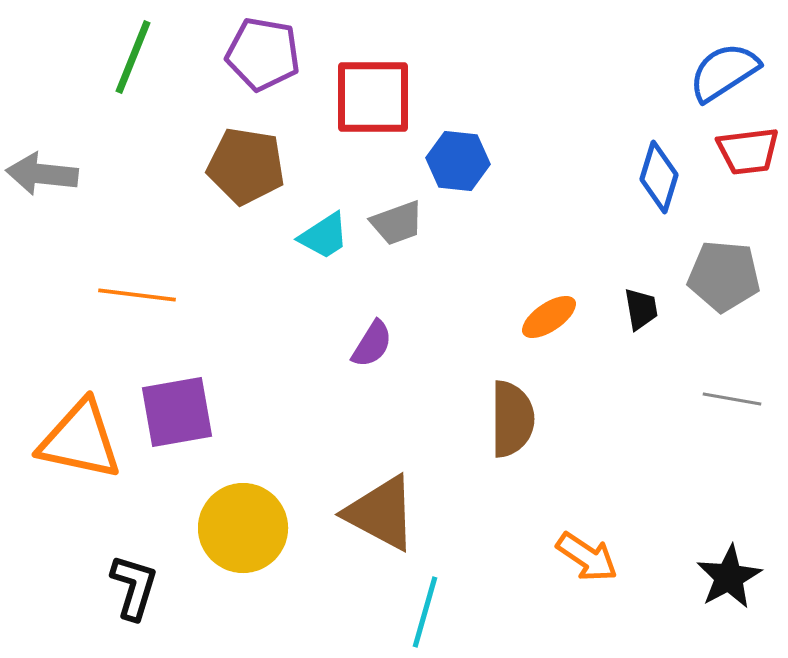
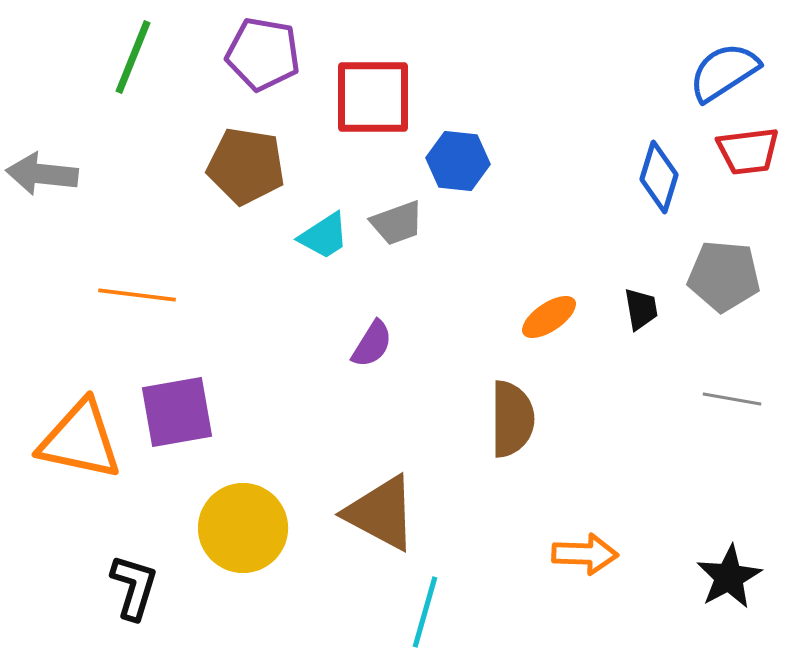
orange arrow: moved 2 px left, 3 px up; rotated 32 degrees counterclockwise
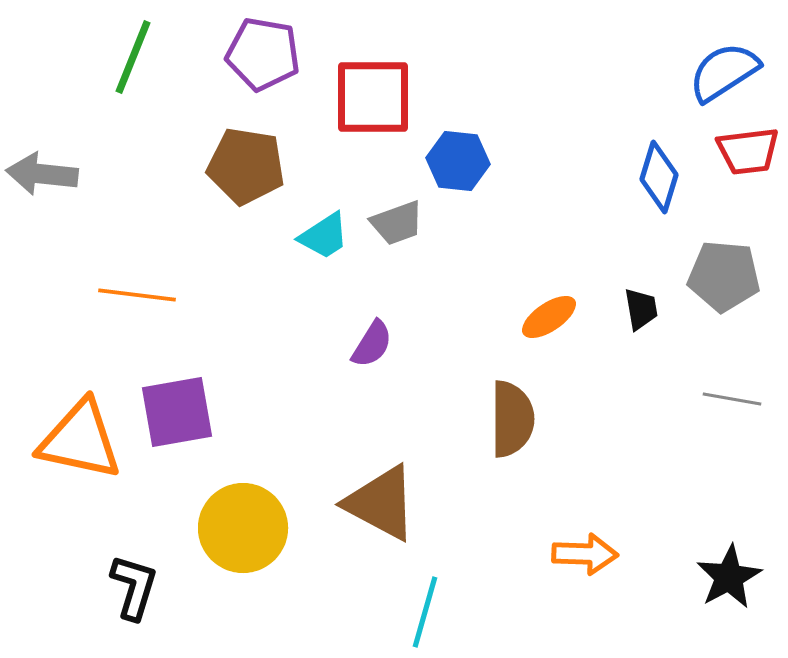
brown triangle: moved 10 px up
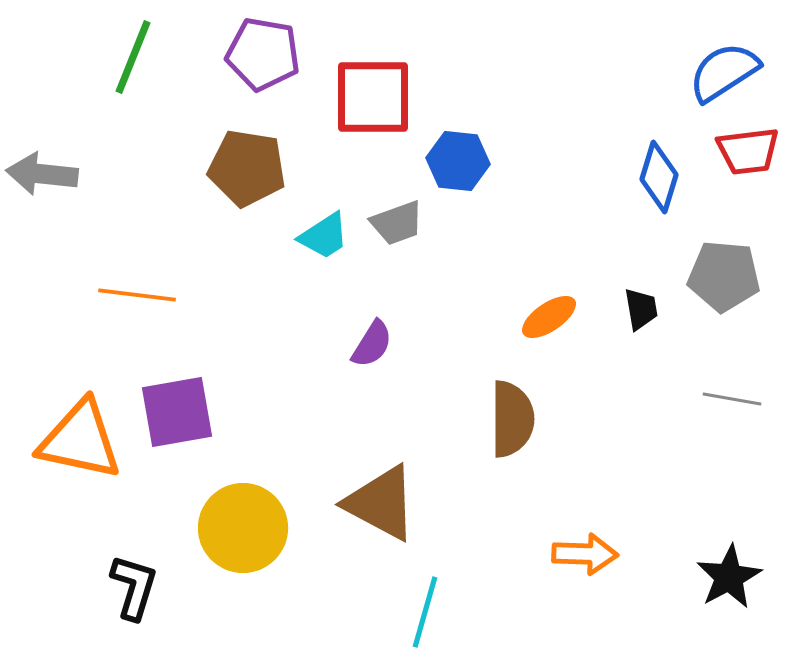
brown pentagon: moved 1 px right, 2 px down
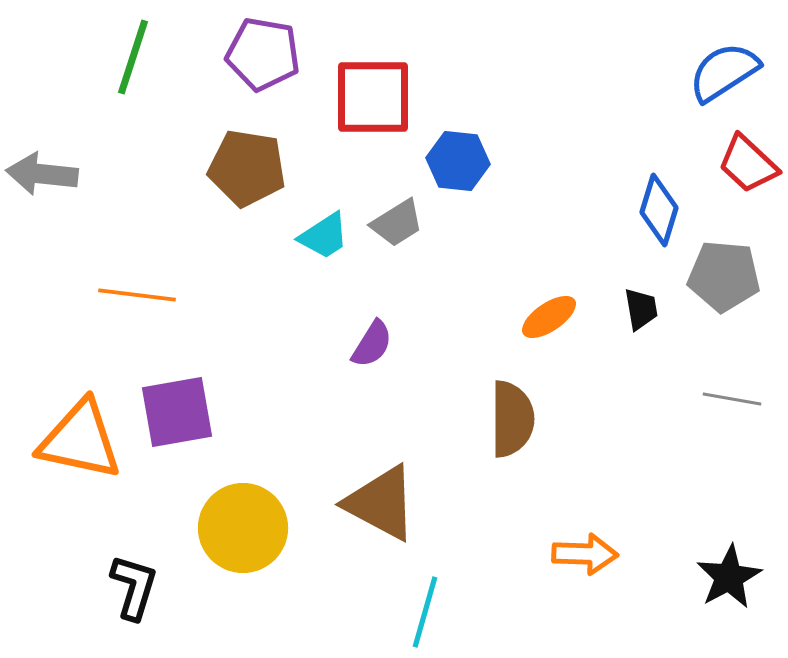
green line: rotated 4 degrees counterclockwise
red trapezoid: moved 13 px down; rotated 50 degrees clockwise
blue diamond: moved 33 px down
gray trapezoid: rotated 12 degrees counterclockwise
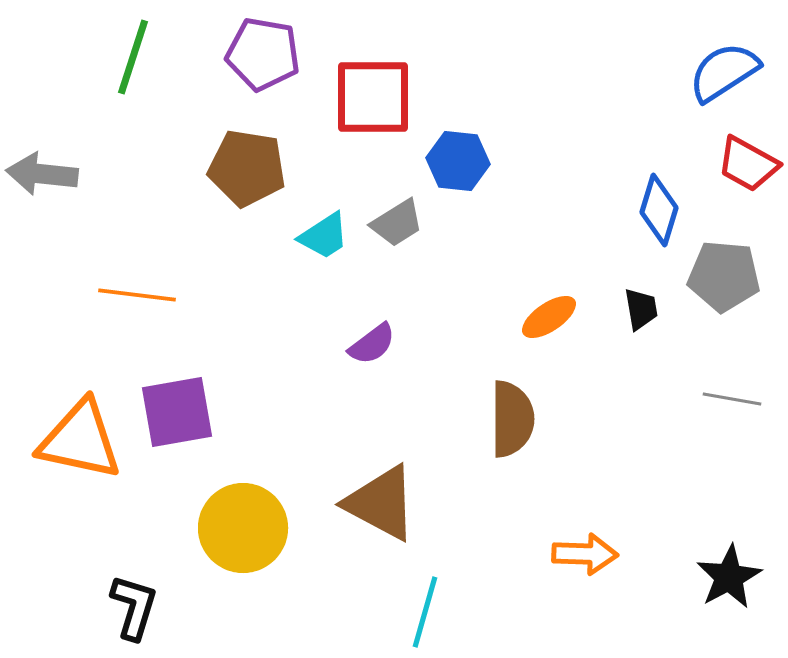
red trapezoid: rotated 14 degrees counterclockwise
purple semicircle: rotated 21 degrees clockwise
black L-shape: moved 20 px down
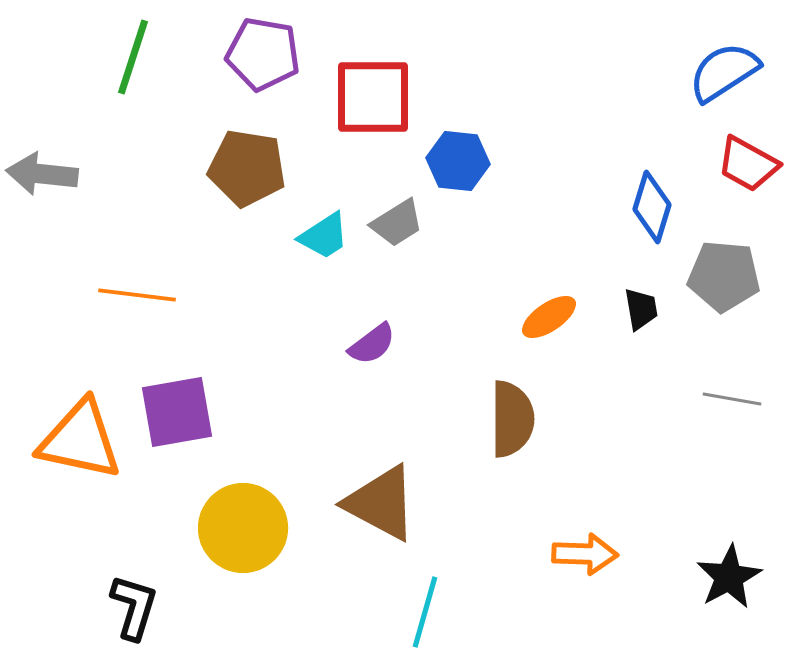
blue diamond: moved 7 px left, 3 px up
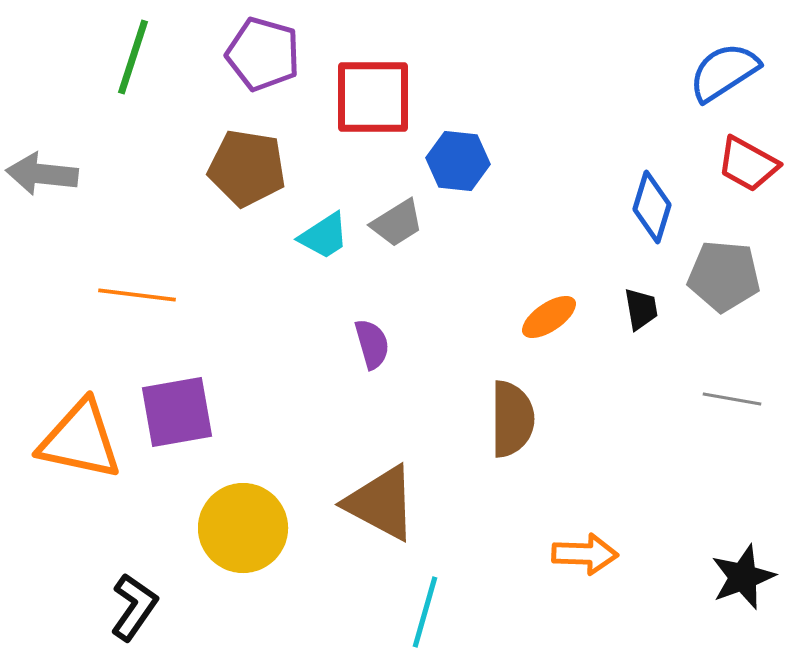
purple pentagon: rotated 6 degrees clockwise
purple semicircle: rotated 69 degrees counterclockwise
black star: moved 14 px right; rotated 8 degrees clockwise
black L-shape: rotated 18 degrees clockwise
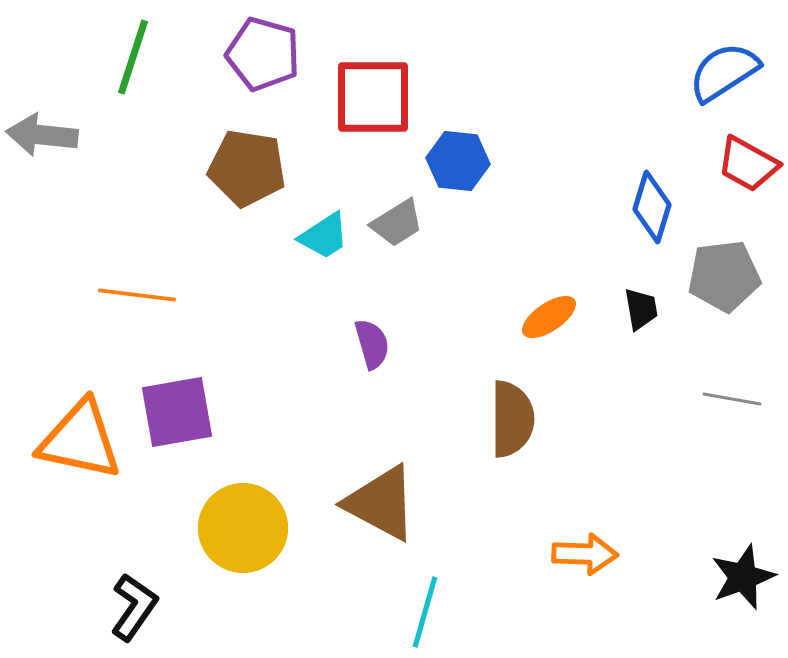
gray arrow: moved 39 px up
gray pentagon: rotated 12 degrees counterclockwise
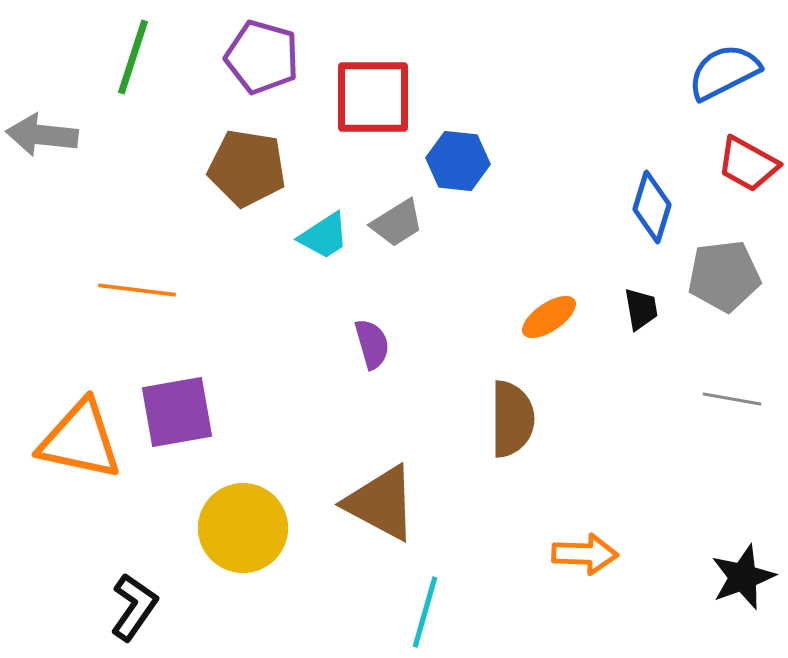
purple pentagon: moved 1 px left, 3 px down
blue semicircle: rotated 6 degrees clockwise
orange line: moved 5 px up
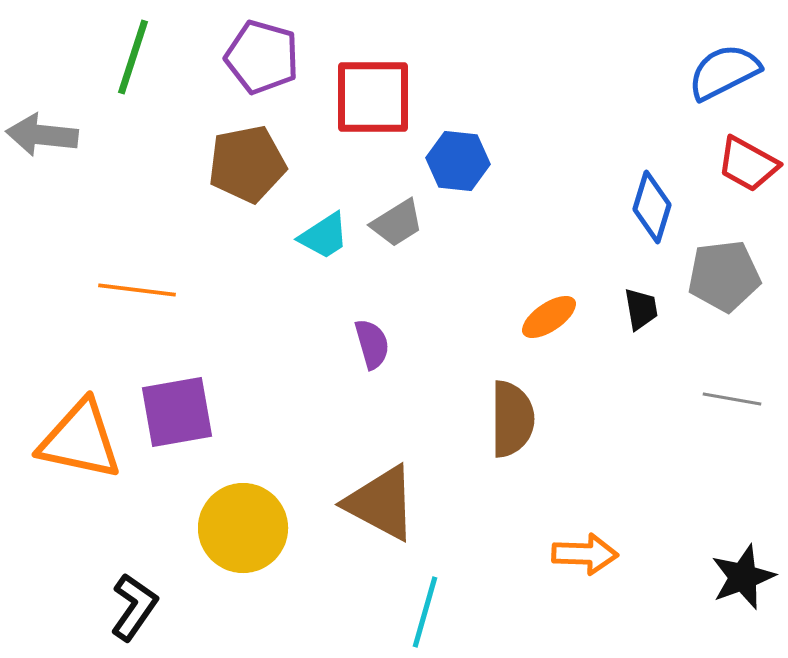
brown pentagon: moved 4 px up; rotated 20 degrees counterclockwise
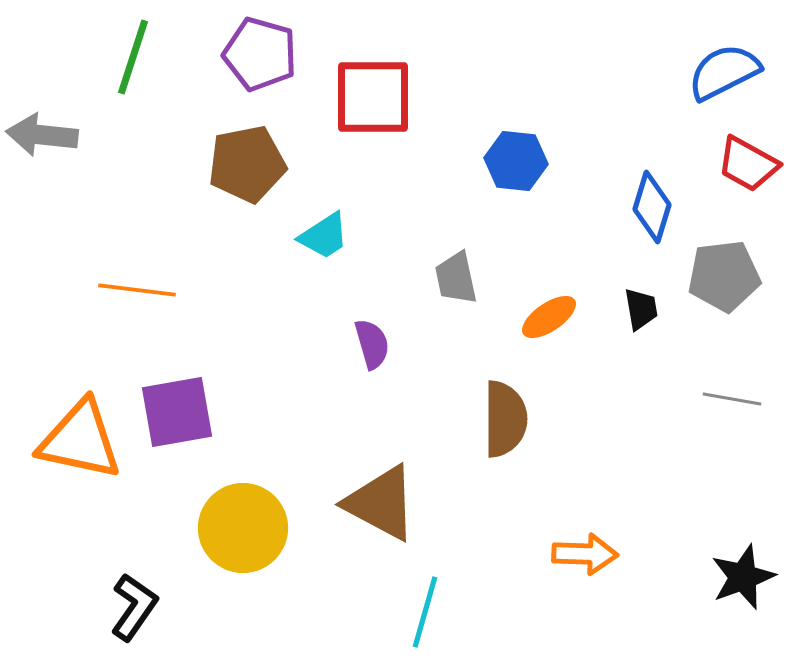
purple pentagon: moved 2 px left, 3 px up
blue hexagon: moved 58 px right
gray trapezoid: moved 59 px right, 55 px down; rotated 110 degrees clockwise
brown semicircle: moved 7 px left
